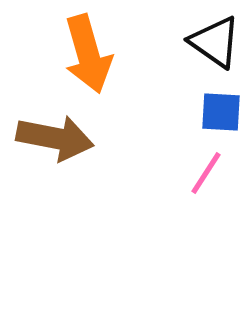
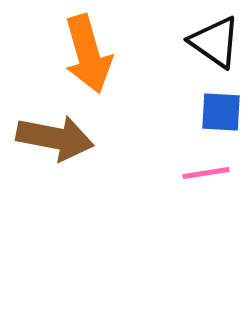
pink line: rotated 48 degrees clockwise
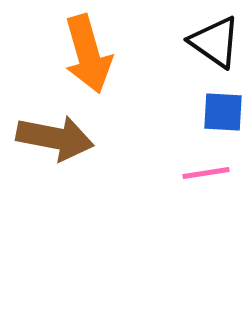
blue square: moved 2 px right
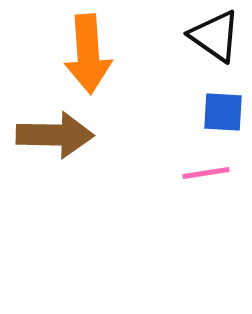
black triangle: moved 6 px up
orange arrow: rotated 12 degrees clockwise
brown arrow: moved 3 px up; rotated 10 degrees counterclockwise
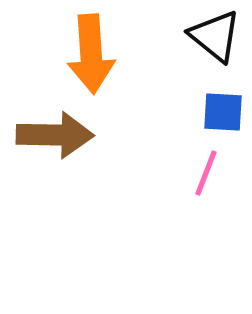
black triangle: rotated 4 degrees clockwise
orange arrow: moved 3 px right
pink line: rotated 60 degrees counterclockwise
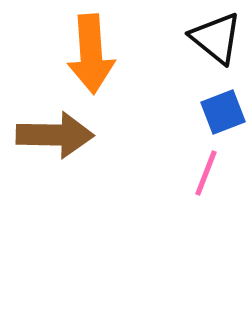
black triangle: moved 1 px right, 2 px down
blue square: rotated 24 degrees counterclockwise
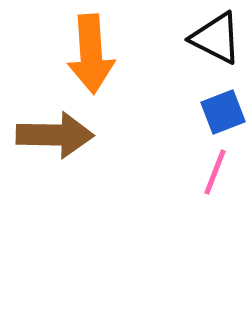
black triangle: rotated 12 degrees counterclockwise
pink line: moved 9 px right, 1 px up
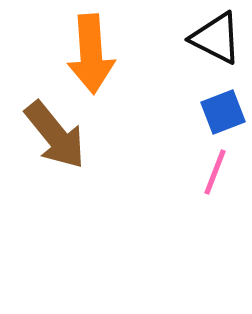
brown arrow: rotated 50 degrees clockwise
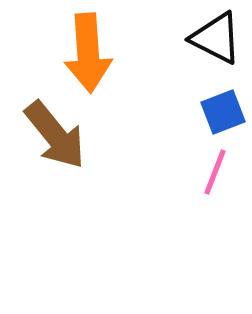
orange arrow: moved 3 px left, 1 px up
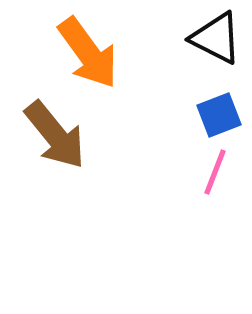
orange arrow: rotated 32 degrees counterclockwise
blue square: moved 4 px left, 3 px down
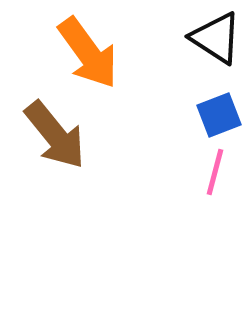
black triangle: rotated 6 degrees clockwise
pink line: rotated 6 degrees counterclockwise
